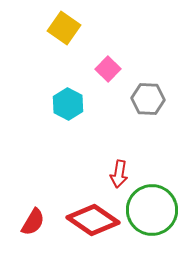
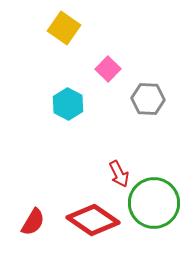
red arrow: rotated 36 degrees counterclockwise
green circle: moved 2 px right, 7 px up
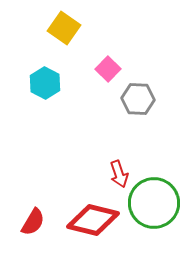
gray hexagon: moved 10 px left
cyan hexagon: moved 23 px left, 21 px up
red arrow: rotated 8 degrees clockwise
red diamond: rotated 21 degrees counterclockwise
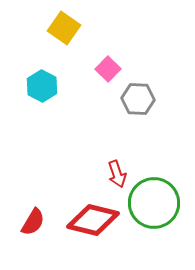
cyan hexagon: moved 3 px left, 3 px down
red arrow: moved 2 px left
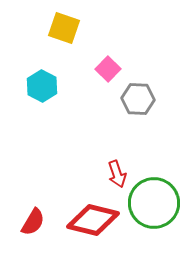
yellow square: rotated 16 degrees counterclockwise
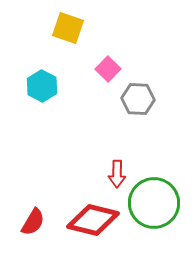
yellow square: moved 4 px right
red arrow: rotated 20 degrees clockwise
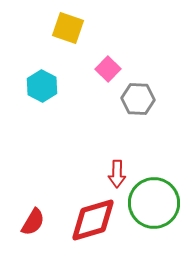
red diamond: rotated 30 degrees counterclockwise
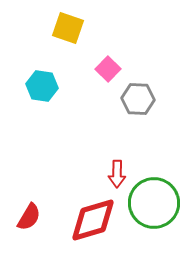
cyan hexagon: rotated 20 degrees counterclockwise
red semicircle: moved 4 px left, 5 px up
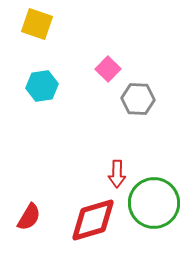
yellow square: moved 31 px left, 4 px up
cyan hexagon: rotated 16 degrees counterclockwise
